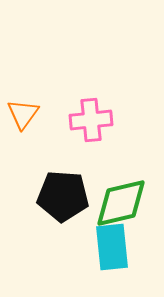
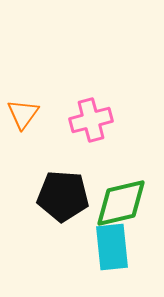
pink cross: rotated 9 degrees counterclockwise
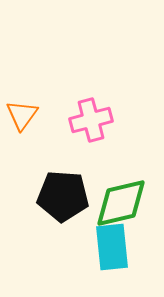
orange triangle: moved 1 px left, 1 px down
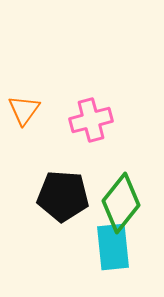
orange triangle: moved 2 px right, 5 px up
green diamond: rotated 38 degrees counterclockwise
cyan rectangle: moved 1 px right
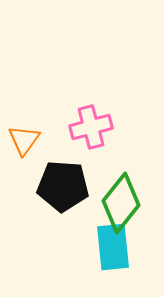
orange triangle: moved 30 px down
pink cross: moved 7 px down
black pentagon: moved 10 px up
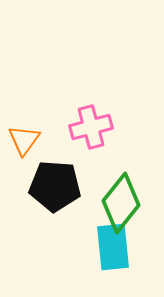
black pentagon: moved 8 px left
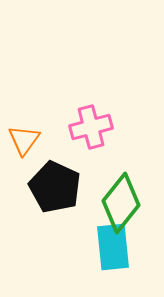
black pentagon: moved 1 px down; rotated 21 degrees clockwise
